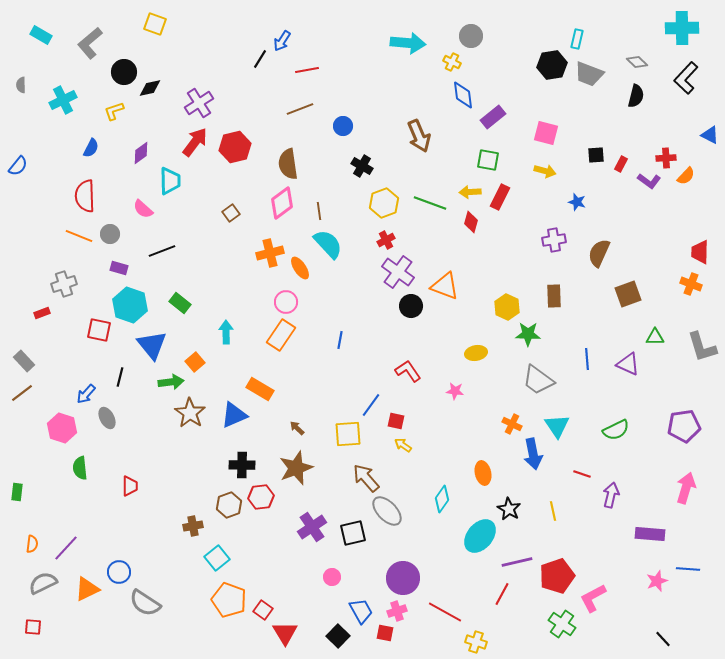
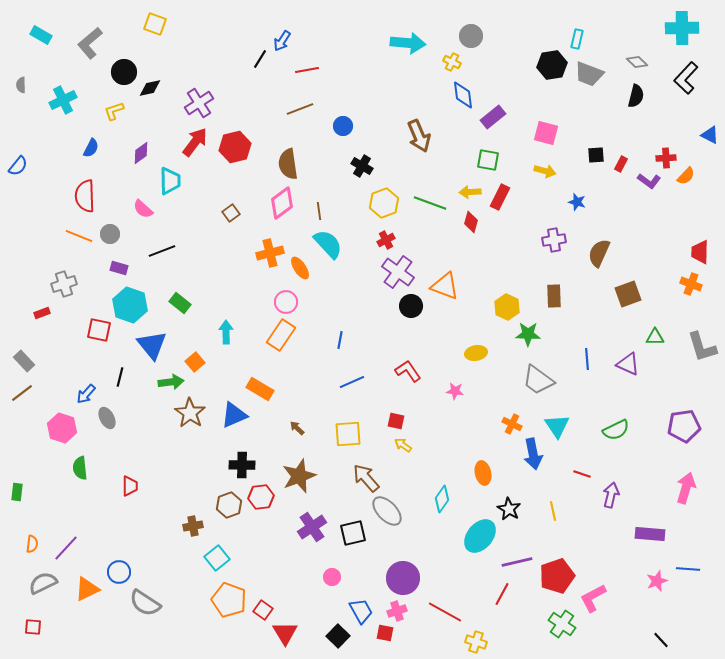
blue line at (371, 405): moved 19 px left, 23 px up; rotated 30 degrees clockwise
brown star at (296, 468): moved 3 px right, 8 px down
black line at (663, 639): moved 2 px left, 1 px down
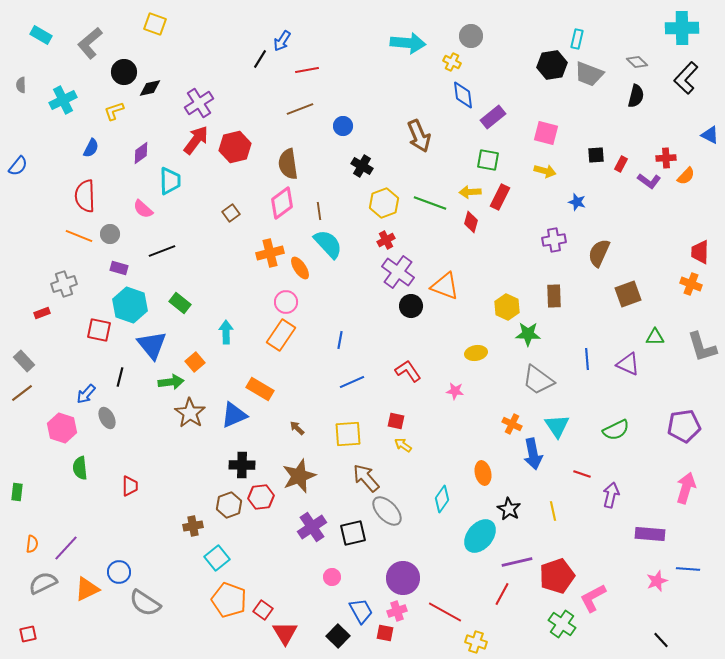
red arrow at (195, 142): moved 1 px right, 2 px up
red square at (33, 627): moved 5 px left, 7 px down; rotated 18 degrees counterclockwise
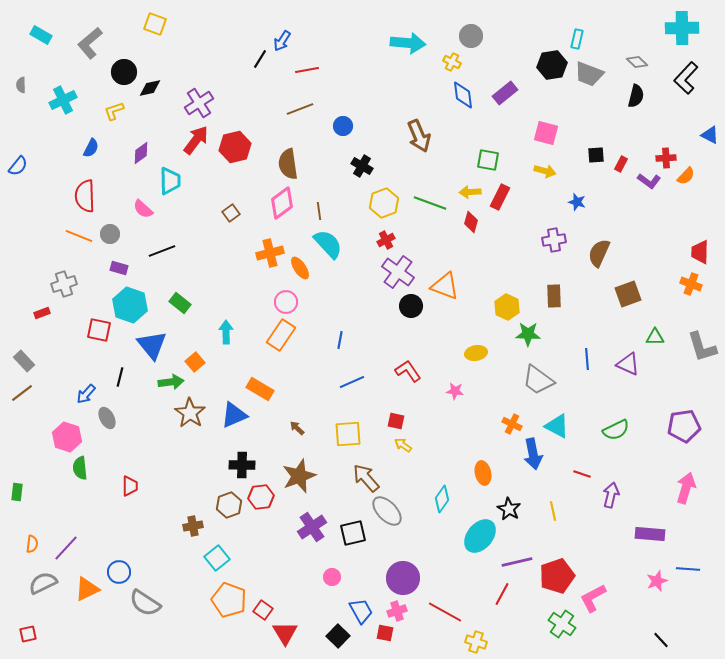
purple rectangle at (493, 117): moved 12 px right, 24 px up
cyan triangle at (557, 426): rotated 28 degrees counterclockwise
pink hexagon at (62, 428): moved 5 px right, 9 px down
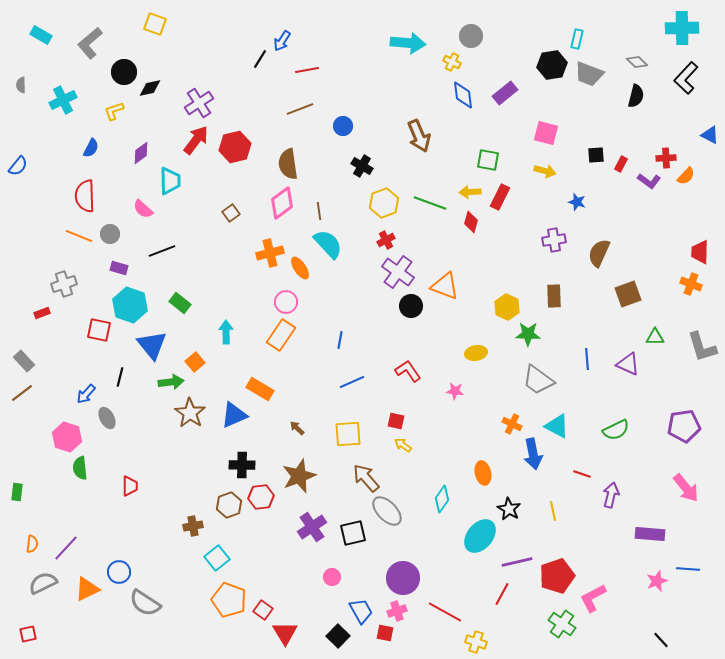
pink arrow at (686, 488): rotated 124 degrees clockwise
